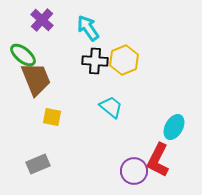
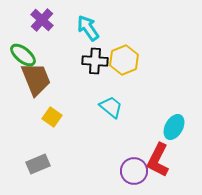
yellow square: rotated 24 degrees clockwise
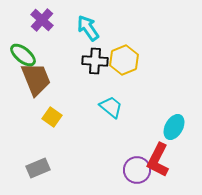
gray rectangle: moved 4 px down
purple circle: moved 3 px right, 1 px up
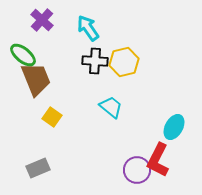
yellow hexagon: moved 2 px down; rotated 8 degrees clockwise
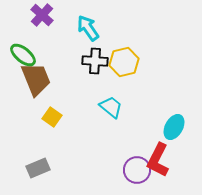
purple cross: moved 5 px up
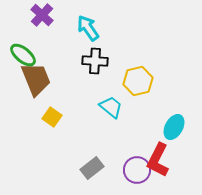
yellow hexagon: moved 14 px right, 19 px down
gray rectangle: moved 54 px right; rotated 15 degrees counterclockwise
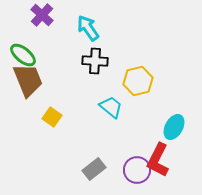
brown trapezoid: moved 8 px left, 1 px down
gray rectangle: moved 2 px right, 1 px down
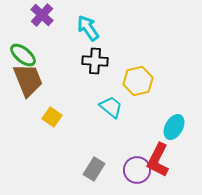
gray rectangle: rotated 20 degrees counterclockwise
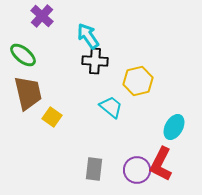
purple cross: moved 1 px down
cyan arrow: moved 8 px down
brown trapezoid: moved 13 px down; rotated 9 degrees clockwise
red L-shape: moved 3 px right, 4 px down
gray rectangle: rotated 25 degrees counterclockwise
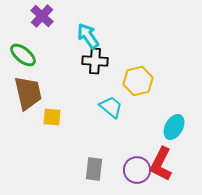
yellow square: rotated 30 degrees counterclockwise
